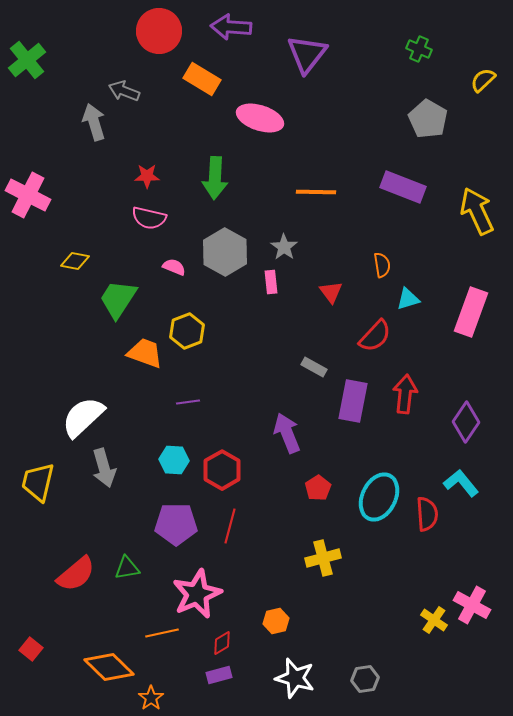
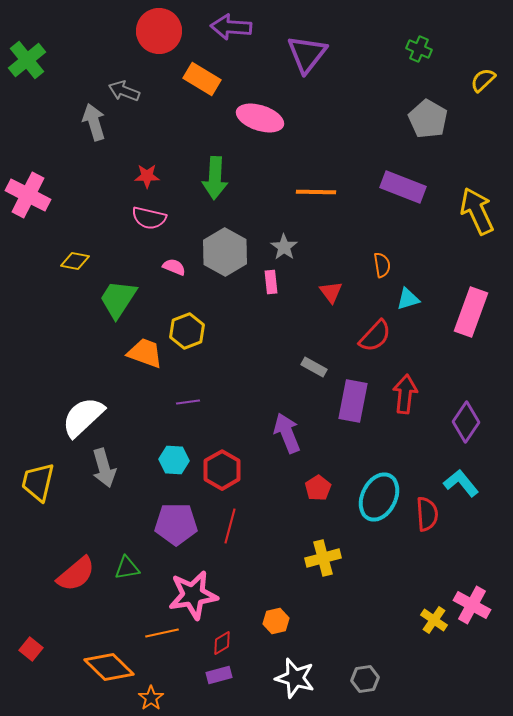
pink star at (197, 594): moved 4 px left, 1 px down; rotated 15 degrees clockwise
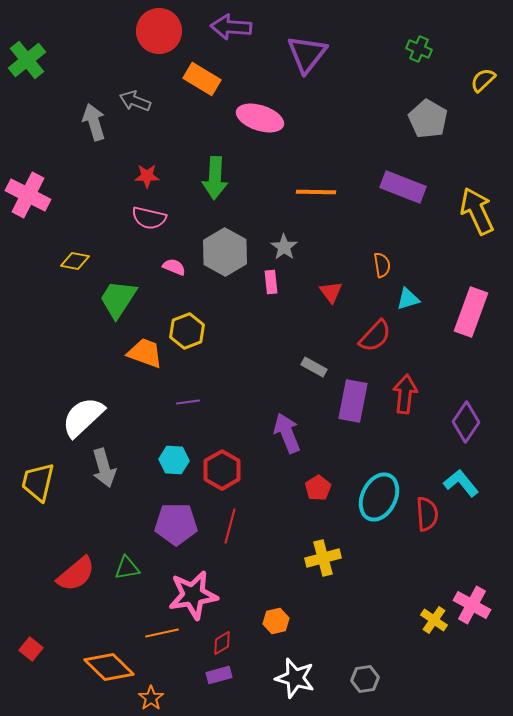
gray arrow at (124, 91): moved 11 px right, 10 px down
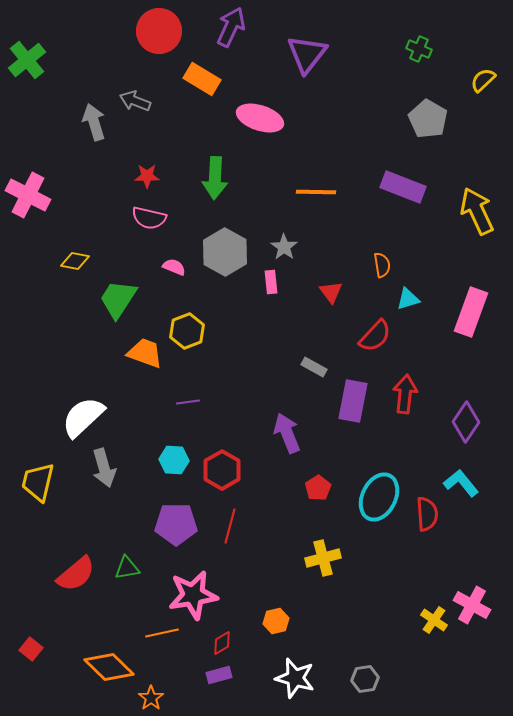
purple arrow at (231, 27): rotated 111 degrees clockwise
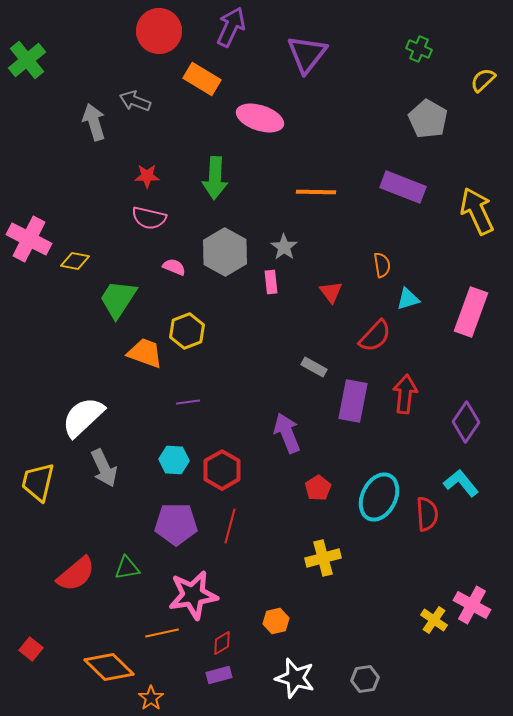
pink cross at (28, 195): moved 1 px right, 44 px down
gray arrow at (104, 468): rotated 9 degrees counterclockwise
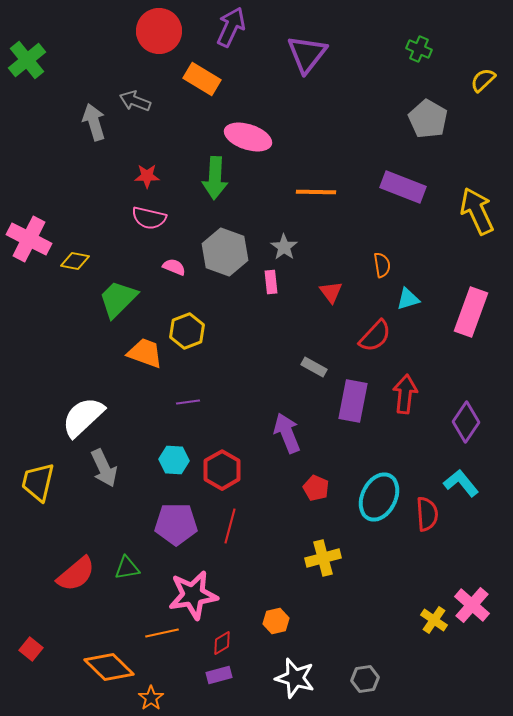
pink ellipse at (260, 118): moved 12 px left, 19 px down
gray hexagon at (225, 252): rotated 9 degrees counterclockwise
green trapezoid at (118, 299): rotated 12 degrees clockwise
red pentagon at (318, 488): moved 2 px left; rotated 15 degrees counterclockwise
pink cross at (472, 605): rotated 12 degrees clockwise
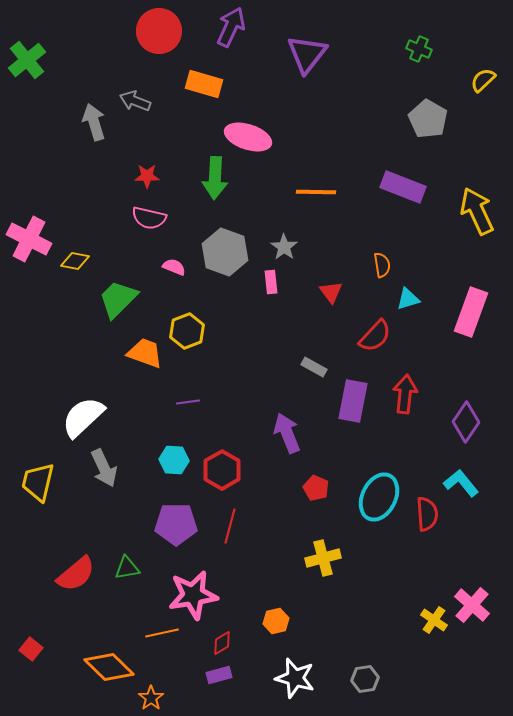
orange rectangle at (202, 79): moved 2 px right, 5 px down; rotated 15 degrees counterclockwise
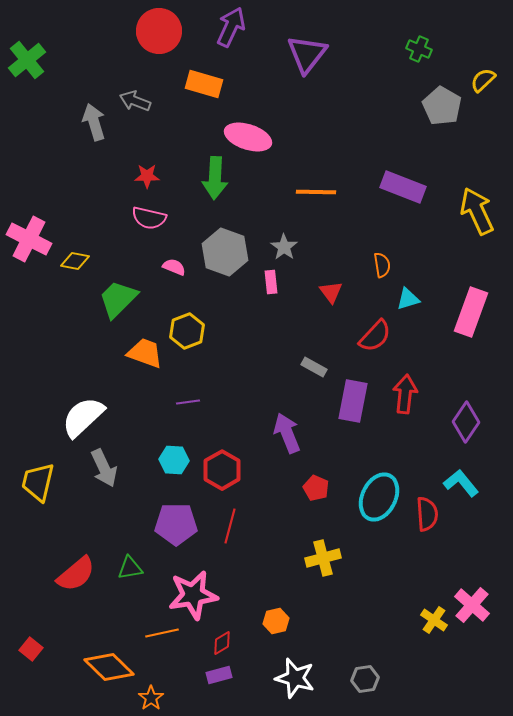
gray pentagon at (428, 119): moved 14 px right, 13 px up
green triangle at (127, 568): moved 3 px right
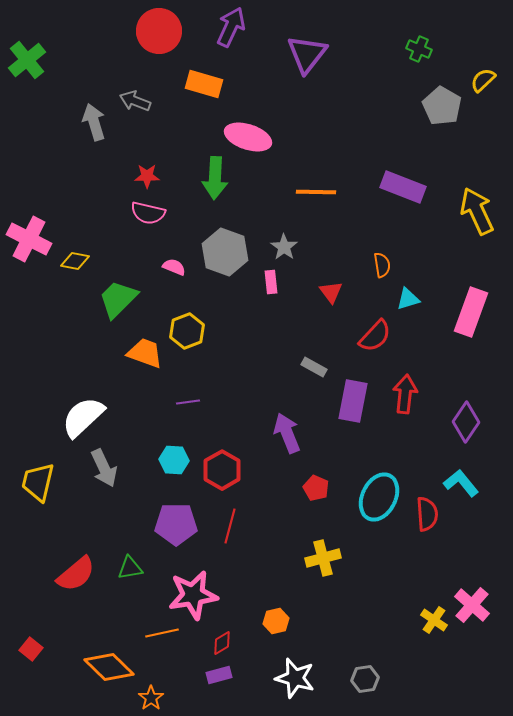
pink semicircle at (149, 218): moved 1 px left, 5 px up
